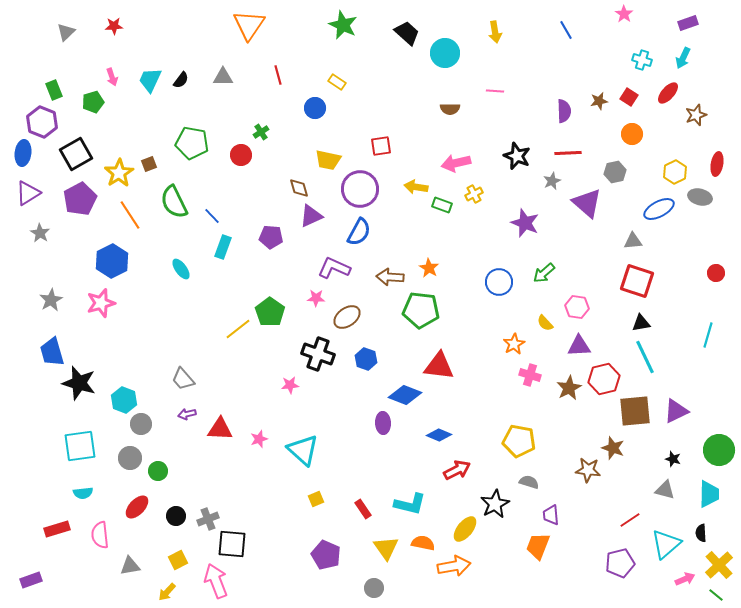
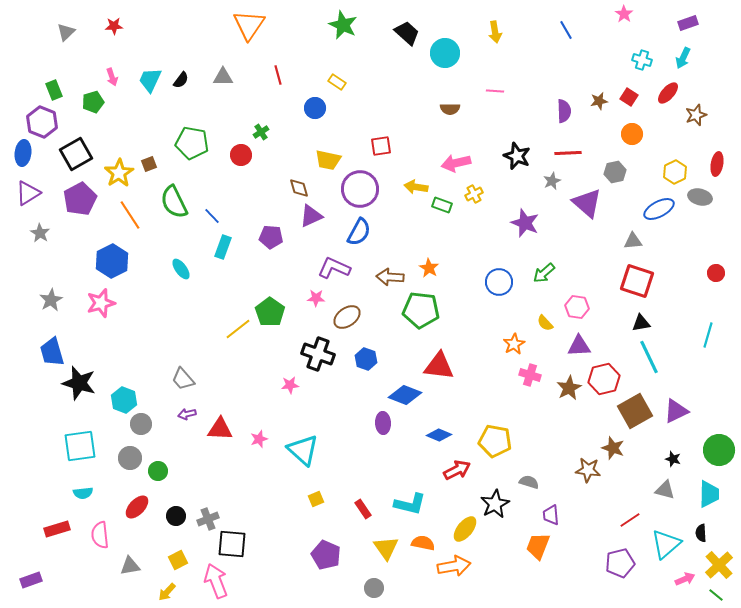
cyan line at (645, 357): moved 4 px right
brown square at (635, 411): rotated 24 degrees counterclockwise
yellow pentagon at (519, 441): moved 24 px left
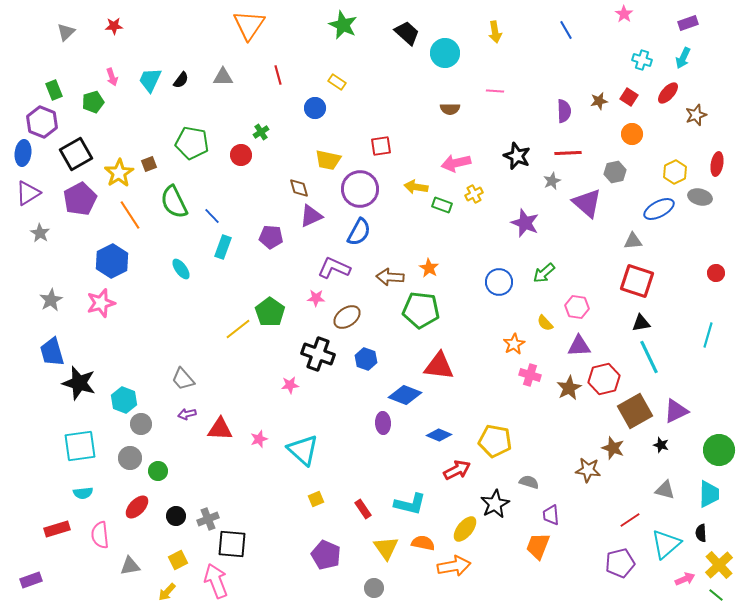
black star at (673, 459): moved 12 px left, 14 px up
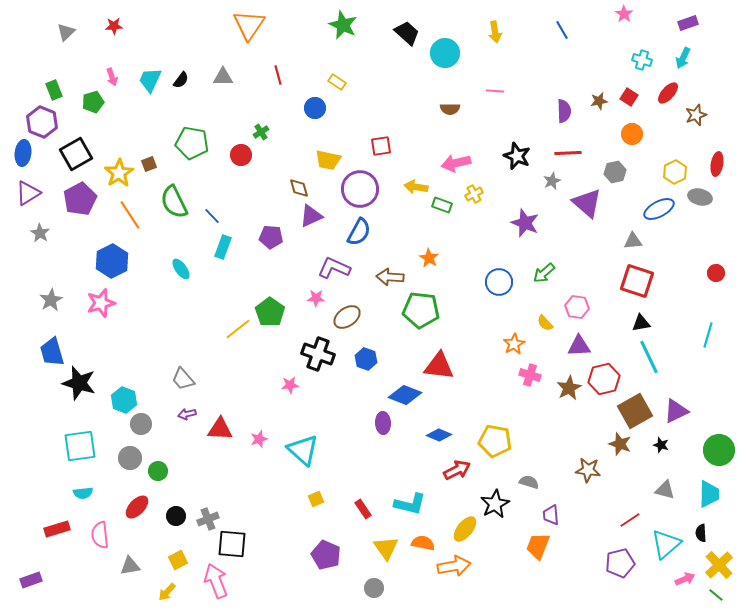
blue line at (566, 30): moved 4 px left
orange star at (429, 268): moved 10 px up
brown star at (613, 448): moved 7 px right, 4 px up
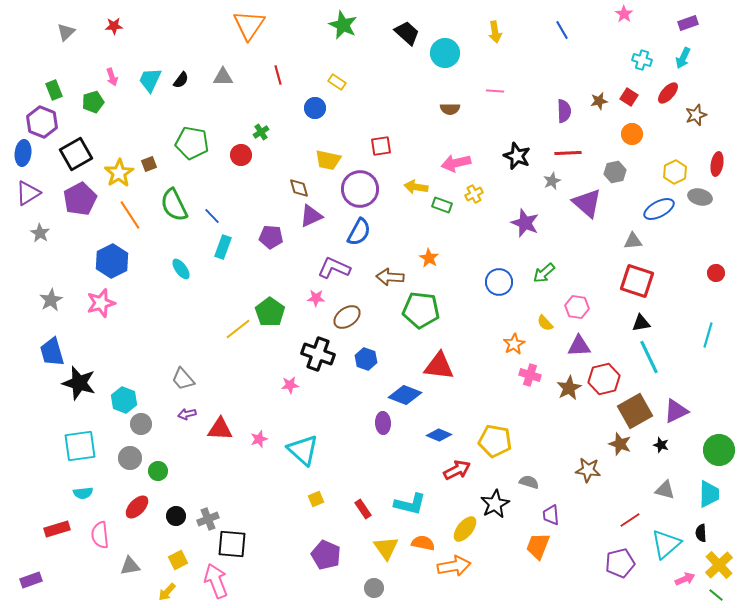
green semicircle at (174, 202): moved 3 px down
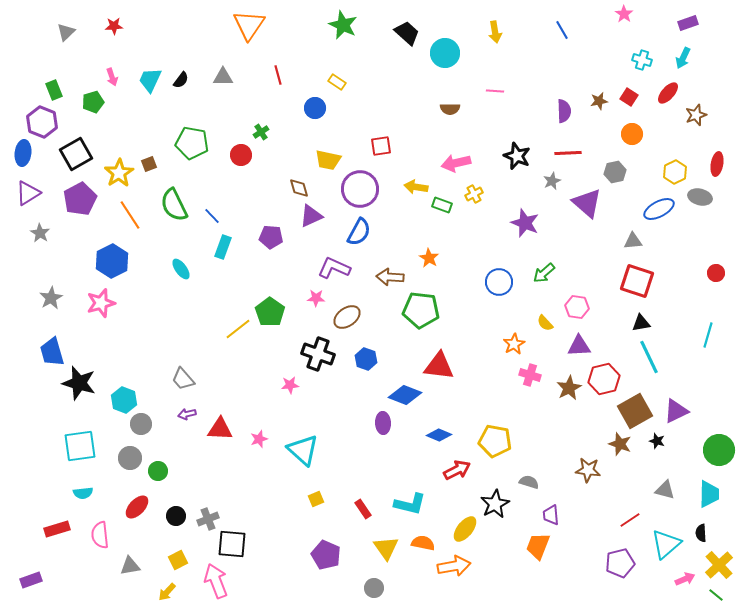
gray star at (51, 300): moved 2 px up
black star at (661, 445): moved 4 px left, 4 px up
